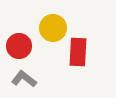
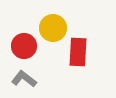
red circle: moved 5 px right
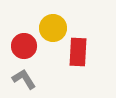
gray L-shape: rotated 20 degrees clockwise
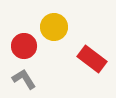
yellow circle: moved 1 px right, 1 px up
red rectangle: moved 14 px right, 7 px down; rotated 56 degrees counterclockwise
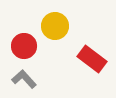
yellow circle: moved 1 px right, 1 px up
gray L-shape: rotated 10 degrees counterclockwise
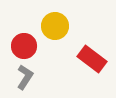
gray L-shape: moved 1 px right, 2 px up; rotated 75 degrees clockwise
